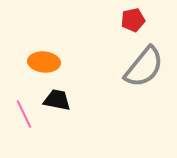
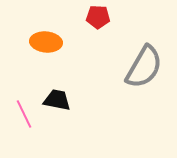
red pentagon: moved 35 px left, 3 px up; rotated 15 degrees clockwise
orange ellipse: moved 2 px right, 20 px up
gray semicircle: rotated 9 degrees counterclockwise
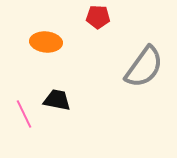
gray semicircle: rotated 6 degrees clockwise
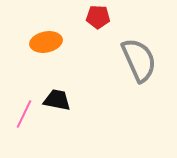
orange ellipse: rotated 16 degrees counterclockwise
gray semicircle: moved 5 px left, 7 px up; rotated 60 degrees counterclockwise
pink line: rotated 52 degrees clockwise
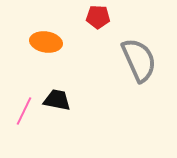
orange ellipse: rotated 20 degrees clockwise
pink line: moved 3 px up
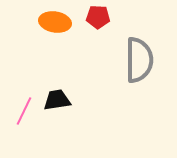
orange ellipse: moved 9 px right, 20 px up
gray semicircle: rotated 24 degrees clockwise
black trapezoid: rotated 20 degrees counterclockwise
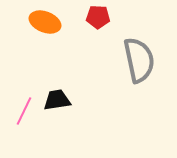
orange ellipse: moved 10 px left; rotated 12 degrees clockwise
gray semicircle: rotated 12 degrees counterclockwise
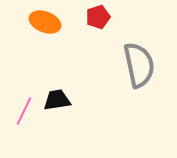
red pentagon: rotated 20 degrees counterclockwise
gray semicircle: moved 5 px down
